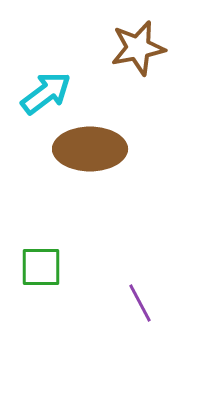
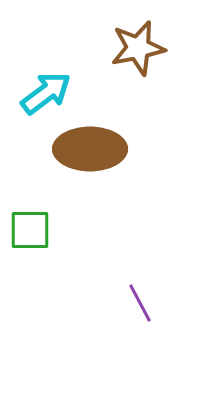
green square: moved 11 px left, 37 px up
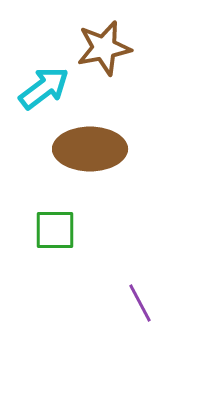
brown star: moved 34 px left
cyan arrow: moved 2 px left, 5 px up
green square: moved 25 px right
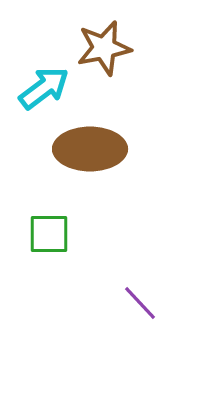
green square: moved 6 px left, 4 px down
purple line: rotated 15 degrees counterclockwise
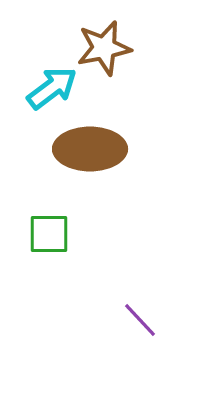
cyan arrow: moved 8 px right
purple line: moved 17 px down
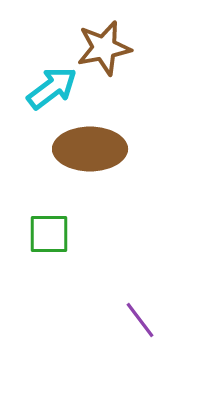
purple line: rotated 6 degrees clockwise
